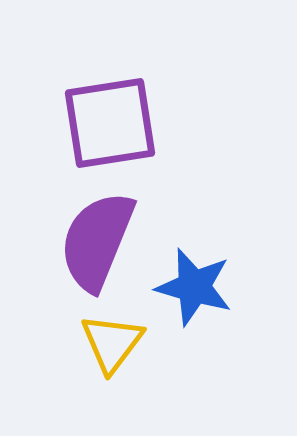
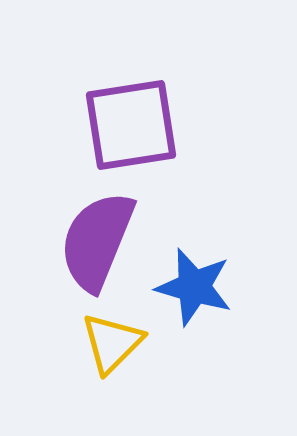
purple square: moved 21 px right, 2 px down
yellow triangle: rotated 8 degrees clockwise
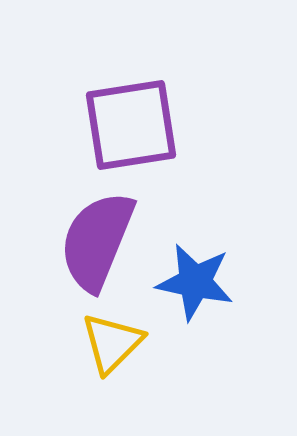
blue star: moved 1 px right, 5 px up; rotated 4 degrees counterclockwise
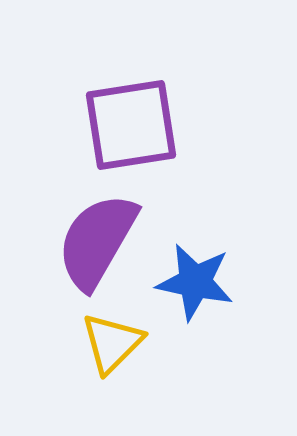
purple semicircle: rotated 8 degrees clockwise
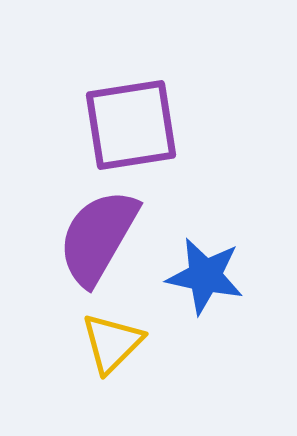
purple semicircle: moved 1 px right, 4 px up
blue star: moved 10 px right, 6 px up
